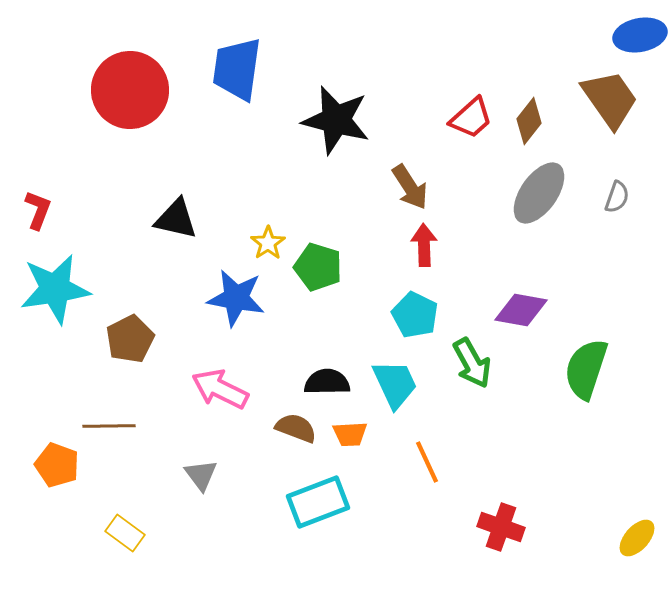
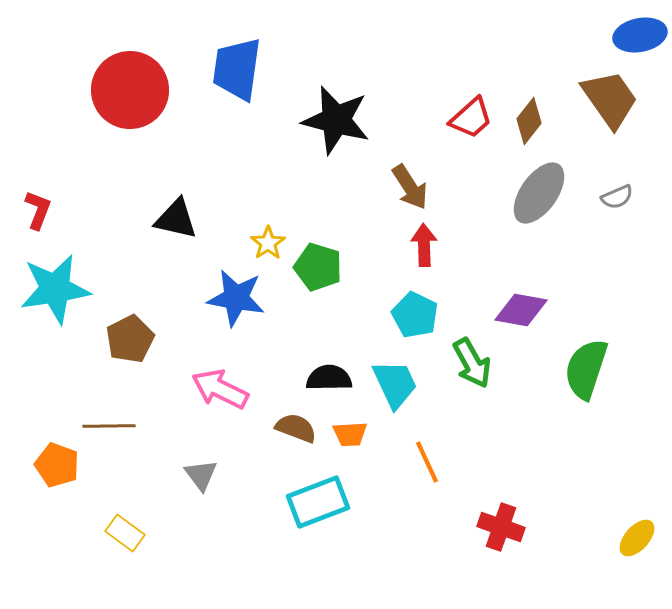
gray semicircle: rotated 48 degrees clockwise
black semicircle: moved 2 px right, 4 px up
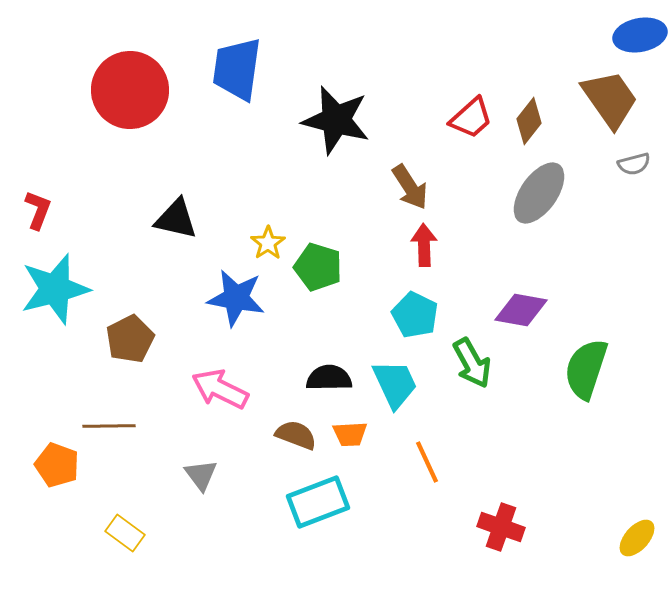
gray semicircle: moved 17 px right, 33 px up; rotated 8 degrees clockwise
cyan star: rotated 6 degrees counterclockwise
brown semicircle: moved 7 px down
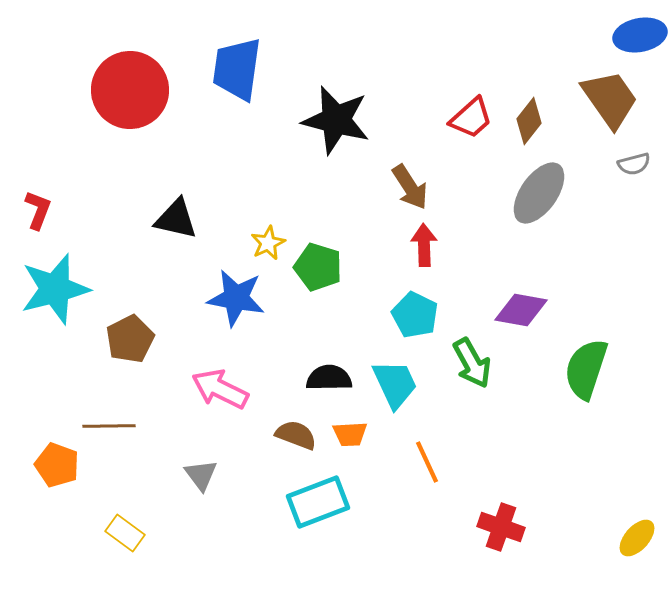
yellow star: rotated 8 degrees clockwise
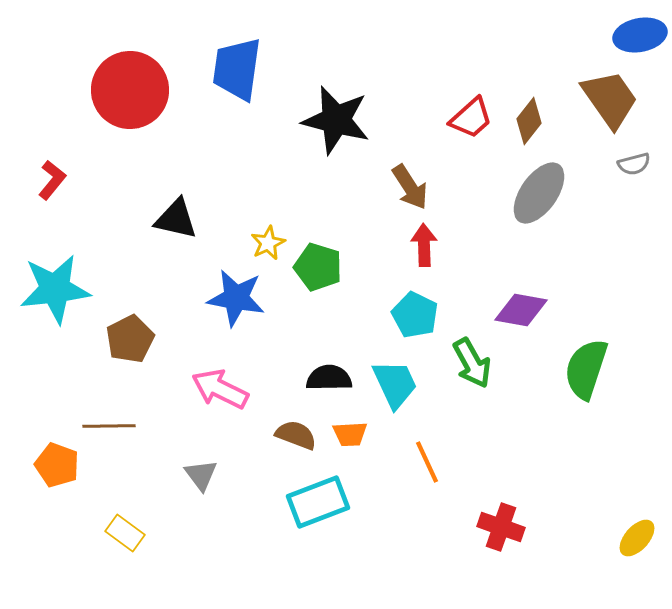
red L-shape: moved 14 px right, 30 px up; rotated 18 degrees clockwise
cyan star: rotated 8 degrees clockwise
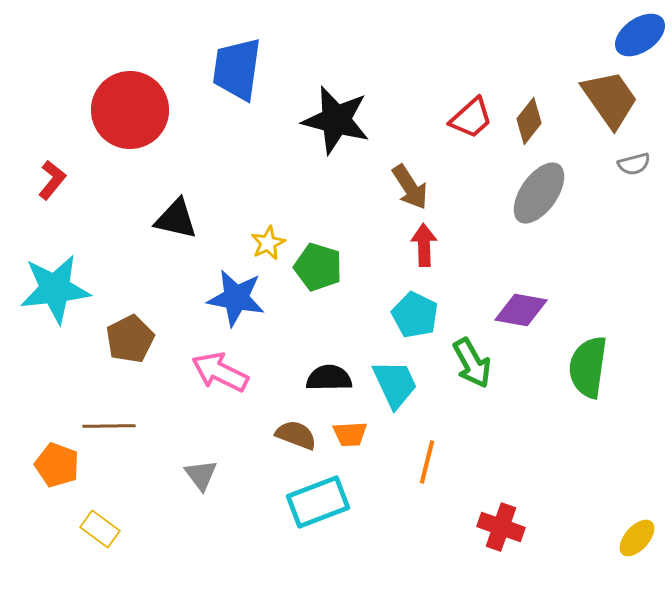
blue ellipse: rotated 24 degrees counterclockwise
red circle: moved 20 px down
green semicircle: moved 2 px right, 2 px up; rotated 10 degrees counterclockwise
pink arrow: moved 17 px up
orange line: rotated 39 degrees clockwise
yellow rectangle: moved 25 px left, 4 px up
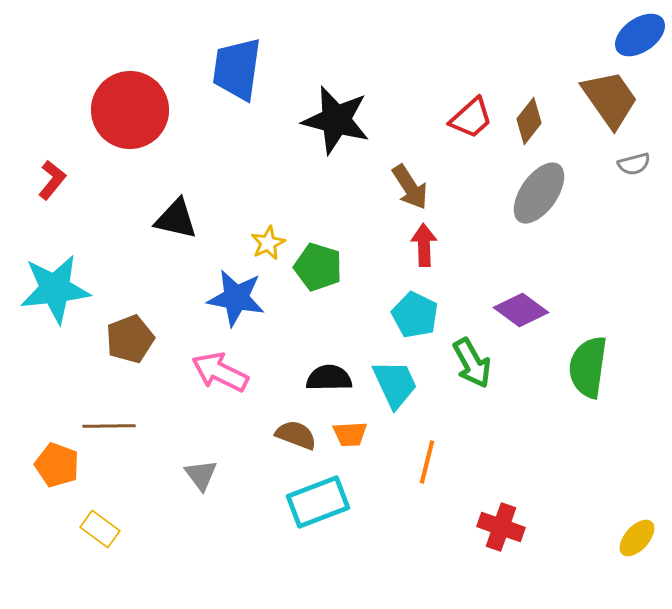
purple diamond: rotated 26 degrees clockwise
brown pentagon: rotated 6 degrees clockwise
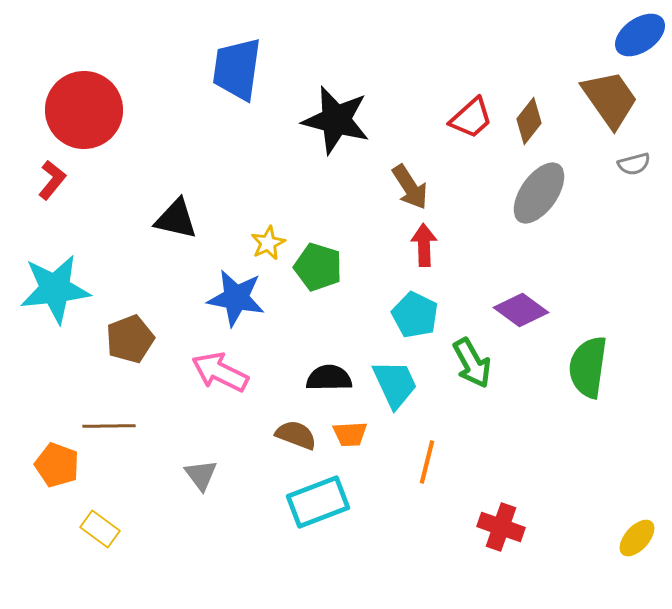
red circle: moved 46 px left
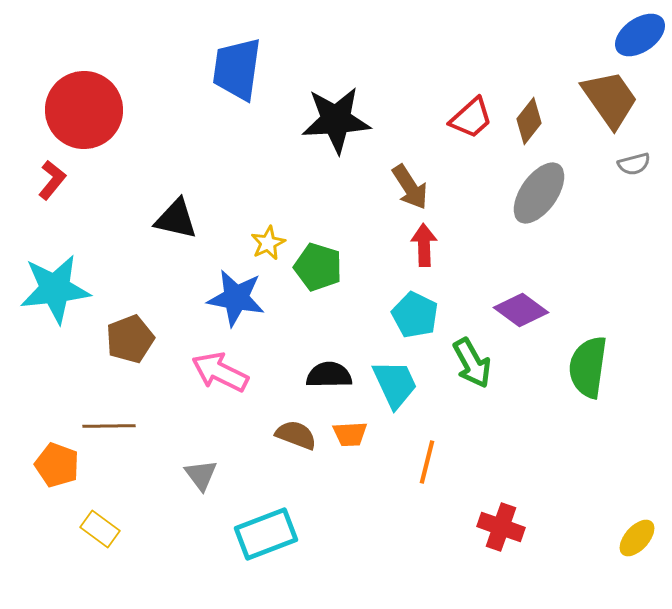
black star: rotated 18 degrees counterclockwise
black semicircle: moved 3 px up
cyan rectangle: moved 52 px left, 32 px down
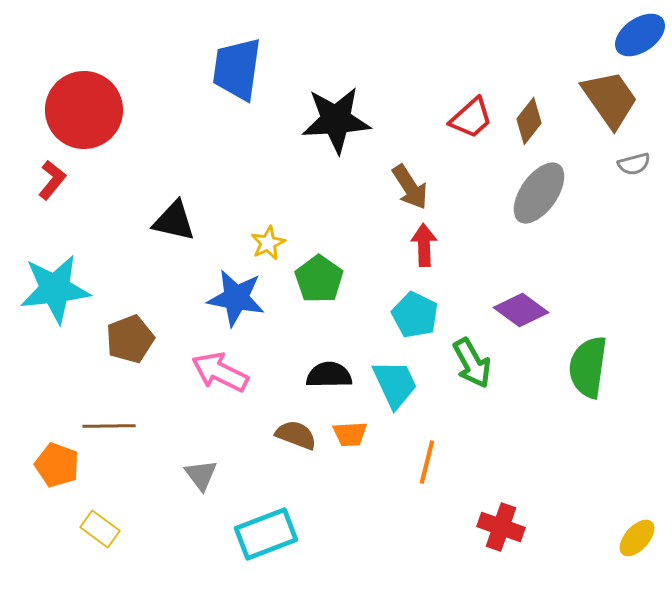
black triangle: moved 2 px left, 2 px down
green pentagon: moved 1 px right, 12 px down; rotated 18 degrees clockwise
